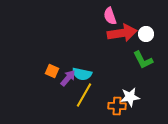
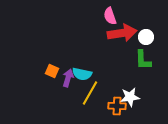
white circle: moved 3 px down
green L-shape: rotated 25 degrees clockwise
purple arrow: rotated 24 degrees counterclockwise
yellow line: moved 6 px right, 2 px up
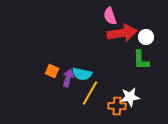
green L-shape: moved 2 px left
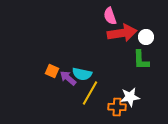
purple arrow: rotated 66 degrees counterclockwise
orange cross: moved 1 px down
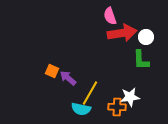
cyan semicircle: moved 1 px left, 35 px down
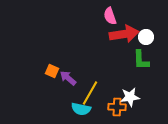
red arrow: moved 2 px right, 1 px down
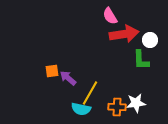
pink semicircle: rotated 12 degrees counterclockwise
white circle: moved 4 px right, 3 px down
orange square: rotated 32 degrees counterclockwise
white star: moved 6 px right, 6 px down
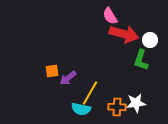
red arrow: rotated 24 degrees clockwise
green L-shape: rotated 20 degrees clockwise
purple arrow: rotated 78 degrees counterclockwise
